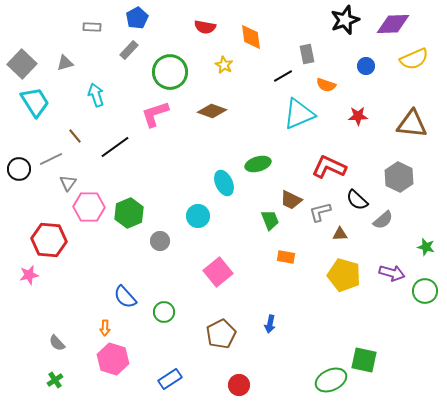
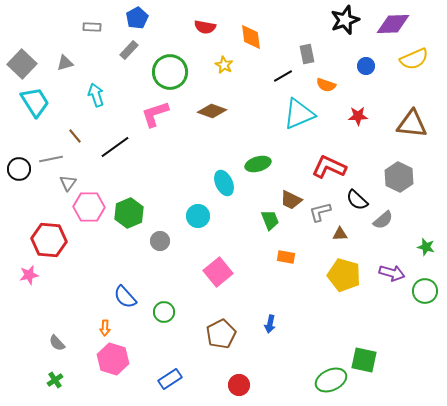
gray line at (51, 159): rotated 15 degrees clockwise
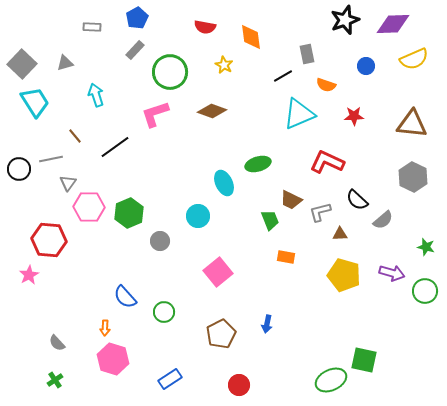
gray rectangle at (129, 50): moved 6 px right
red star at (358, 116): moved 4 px left
red L-shape at (329, 167): moved 2 px left, 5 px up
gray hexagon at (399, 177): moved 14 px right
pink star at (29, 275): rotated 18 degrees counterclockwise
blue arrow at (270, 324): moved 3 px left
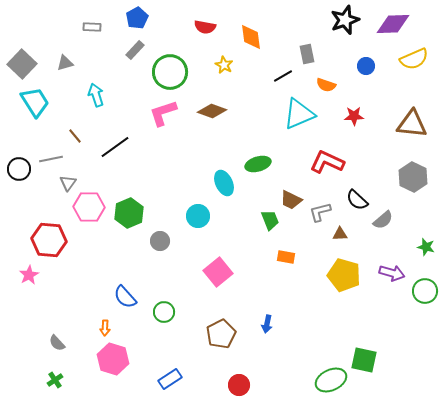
pink L-shape at (155, 114): moved 8 px right, 1 px up
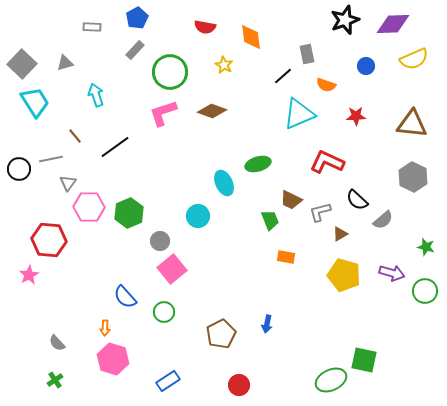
black line at (283, 76): rotated 12 degrees counterclockwise
red star at (354, 116): moved 2 px right
brown triangle at (340, 234): rotated 28 degrees counterclockwise
pink square at (218, 272): moved 46 px left, 3 px up
blue rectangle at (170, 379): moved 2 px left, 2 px down
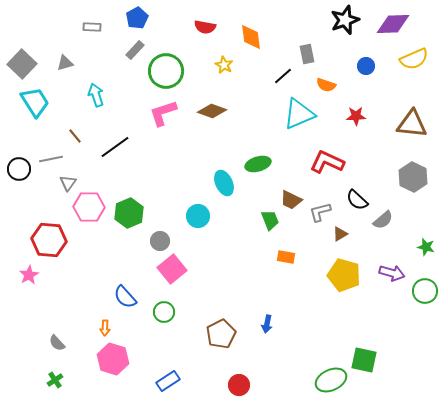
green circle at (170, 72): moved 4 px left, 1 px up
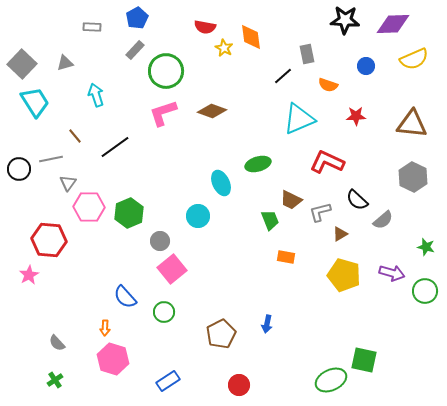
black star at (345, 20): rotated 24 degrees clockwise
yellow star at (224, 65): moved 17 px up
orange semicircle at (326, 85): moved 2 px right
cyan triangle at (299, 114): moved 5 px down
cyan ellipse at (224, 183): moved 3 px left
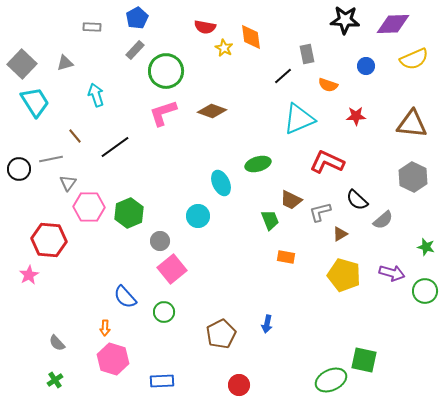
blue rectangle at (168, 381): moved 6 px left; rotated 30 degrees clockwise
